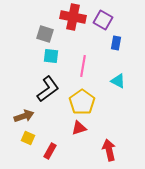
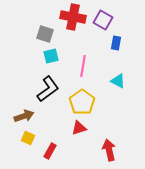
cyan square: rotated 21 degrees counterclockwise
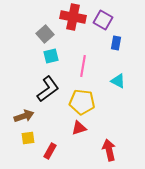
gray square: rotated 30 degrees clockwise
yellow pentagon: rotated 30 degrees counterclockwise
yellow square: rotated 32 degrees counterclockwise
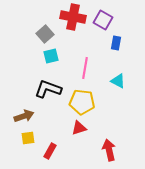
pink line: moved 2 px right, 2 px down
black L-shape: rotated 124 degrees counterclockwise
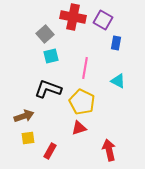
yellow pentagon: rotated 20 degrees clockwise
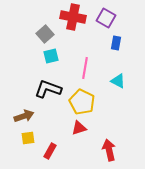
purple square: moved 3 px right, 2 px up
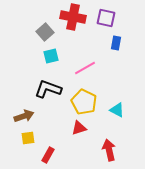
purple square: rotated 18 degrees counterclockwise
gray square: moved 2 px up
pink line: rotated 50 degrees clockwise
cyan triangle: moved 1 px left, 29 px down
yellow pentagon: moved 2 px right
red rectangle: moved 2 px left, 4 px down
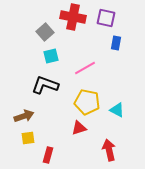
black L-shape: moved 3 px left, 4 px up
yellow pentagon: moved 3 px right; rotated 15 degrees counterclockwise
red rectangle: rotated 14 degrees counterclockwise
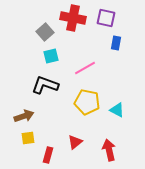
red cross: moved 1 px down
red triangle: moved 4 px left, 14 px down; rotated 21 degrees counterclockwise
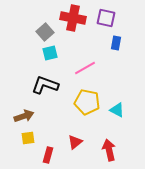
cyan square: moved 1 px left, 3 px up
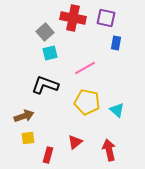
cyan triangle: rotated 14 degrees clockwise
